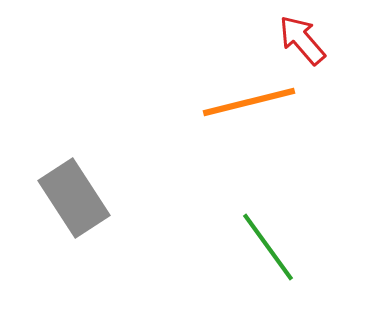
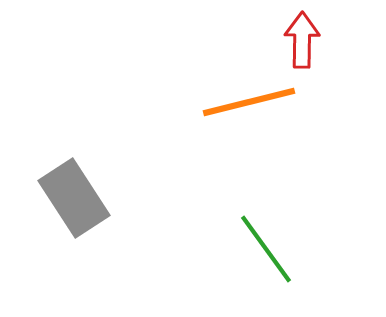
red arrow: rotated 42 degrees clockwise
green line: moved 2 px left, 2 px down
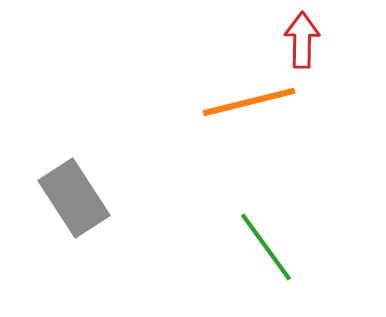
green line: moved 2 px up
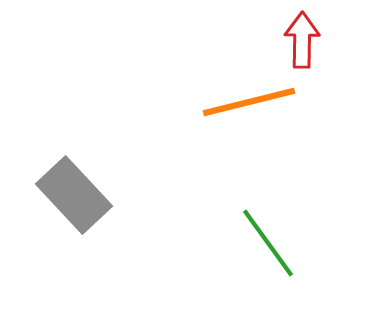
gray rectangle: moved 3 px up; rotated 10 degrees counterclockwise
green line: moved 2 px right, 4 px up
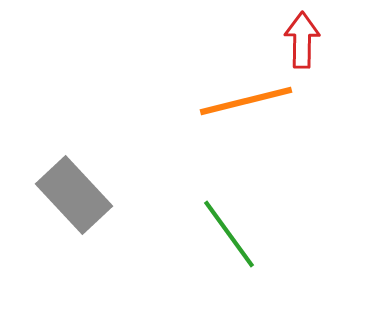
orange line: moved 3 px left, 1 px up
green line: moved 39 px left, 9 px up
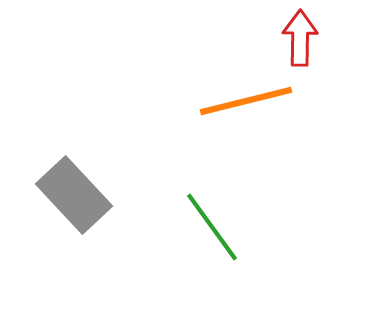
red arrow: moved 2 px left, 2 px up
green line: moved 17 px left, 7 px up
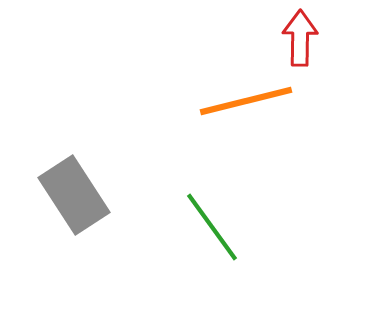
gray rectangle: rotated 10 degrees clockwise
